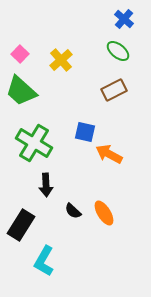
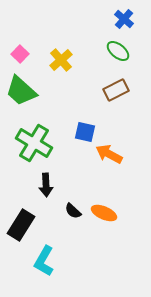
brown rectangle: moved 2 px right
orange ellipse: rotated 35 degrees counterclockwise
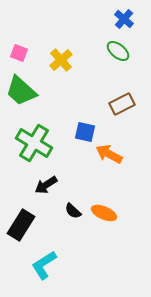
pink square: moved 1 px left, 1 px up; rotated 24 degrees counterclockwise
brown rectangle: moved 6 px right, 14 px down
black arrow: rotated 60 degrees clockwise
cyan L-shape: moved 4 px down; rotated 28 degrees clockwise
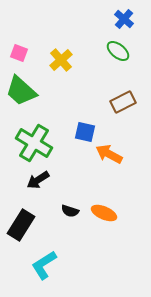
brown rectangle: moved 1 px right, 2 px up
black arrow: moved 8 px left, 5 px up
black semicircle: moved 3 px left; rotated 24 degrees counterclockwise
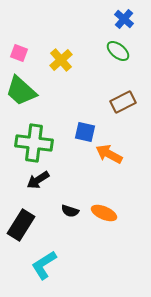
green cross: rotated 24 degrees counterclockwise
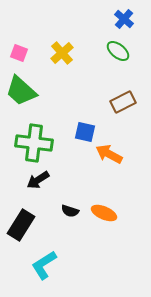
yellow cross: moved 1 px right, 7 px up
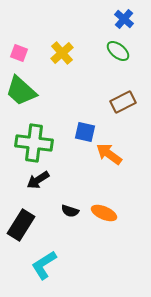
orange arrow: rotated 8 degrees clockwise
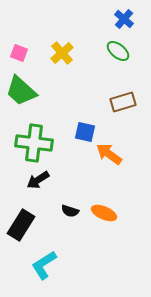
brown rectangle: rotated 10 degrees clockwise
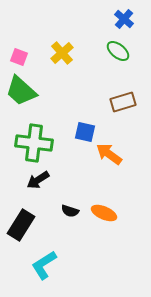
pink square: moved 4 px down
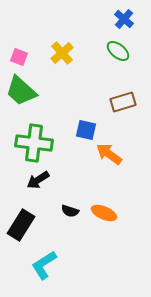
blue square: moved 1 px right, 2 px up
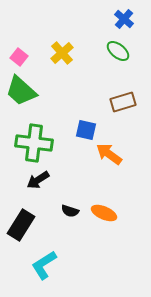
pink square: rotated 18 degrees clockwise
